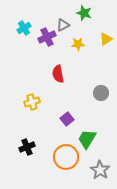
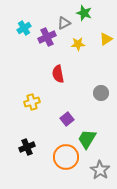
gray triangle: moved 1 px right, 2 px up
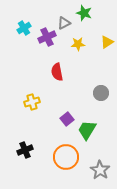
yellow triangle: moved 1 px right, 3 px down
red semicircle: moved 1 px left, 2 px up
green trapezoid: moved 9 px up
black cross: moved 2 px left, 3 px down
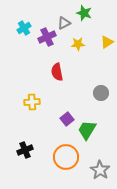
yellow cross: rotated 14 degrees clockwise
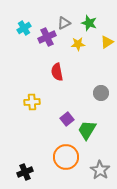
green star: moved 5 px right, 10 px down
black cross: moved 22 px down
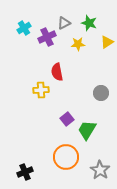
yellow cross: moved 9 px right, 12 px up
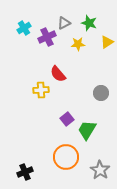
red semicircle: moved 1 px right, 2 px down; rotated 30 degrees counterclockwise
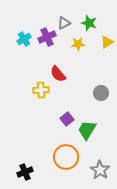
cyan cross: moved 11 px down
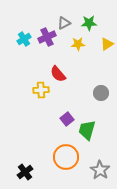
green star: rotated 21 degrees counterclockwise
yellow triangle: moved 2 px down
green trapezoid: rotated 15 degrees counterclockwise
black cross: rotated 14 degrees counterclockwise
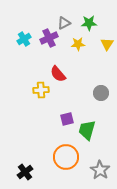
purple cross: moved 2 px right, 1 px down
yellow triangle: rotated 24 degrees counterclockwise
purple square: rotated 24 degrees clockwise
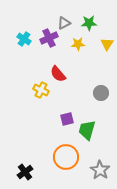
cyan cross: rotated 24 degrees counterclockwise
yellow cross: rotated 28 degrees clockwise
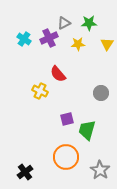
yellow cross: moved 1 px left, 1 px down
